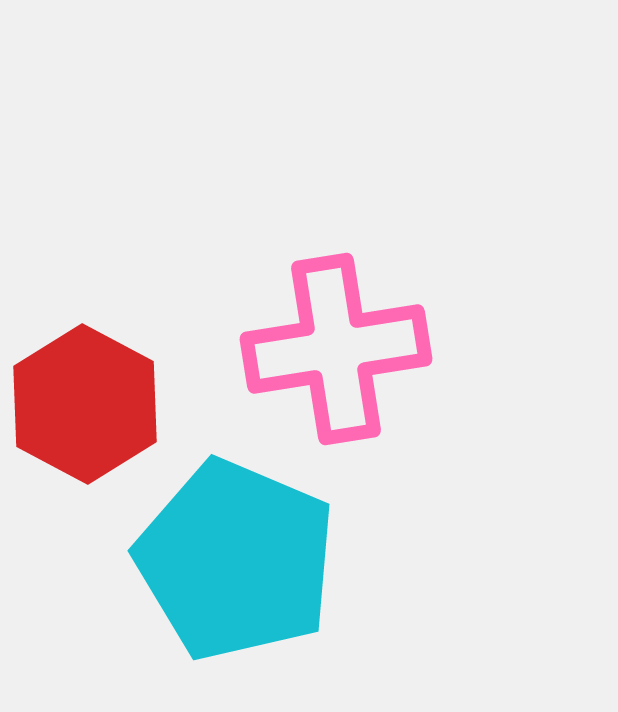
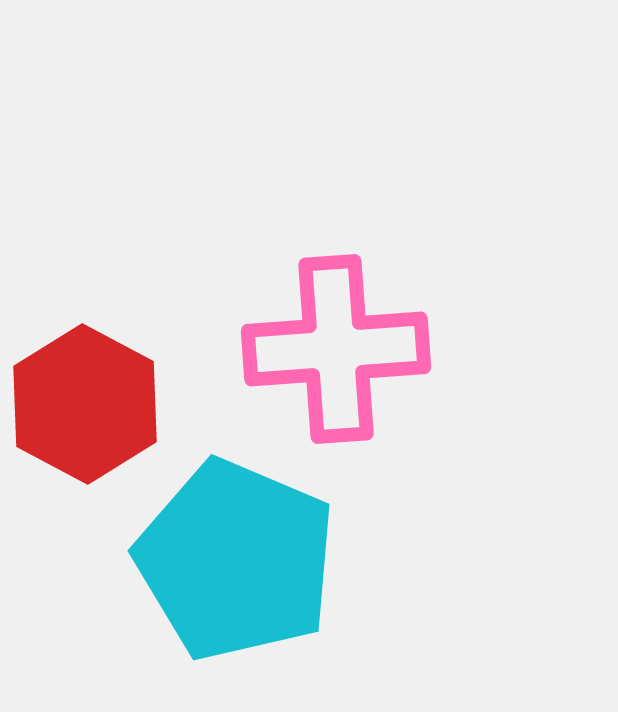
pink cross: rotated 5 degrees clockwise
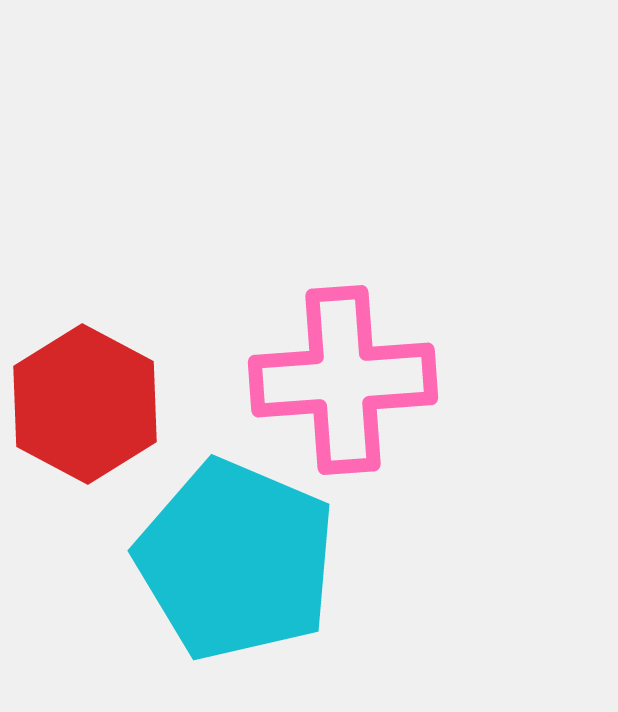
pink cross: moved 7 px right, 31 px down
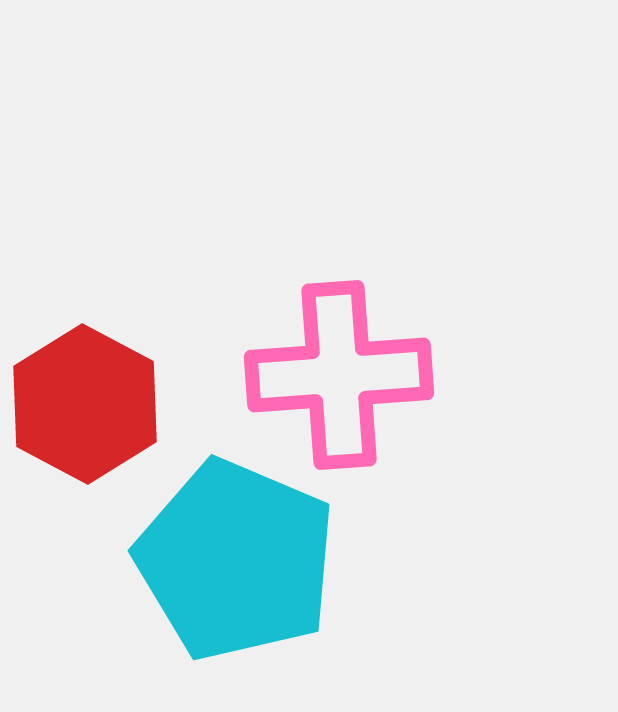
pink cross: moved 4 px left, 5 px up
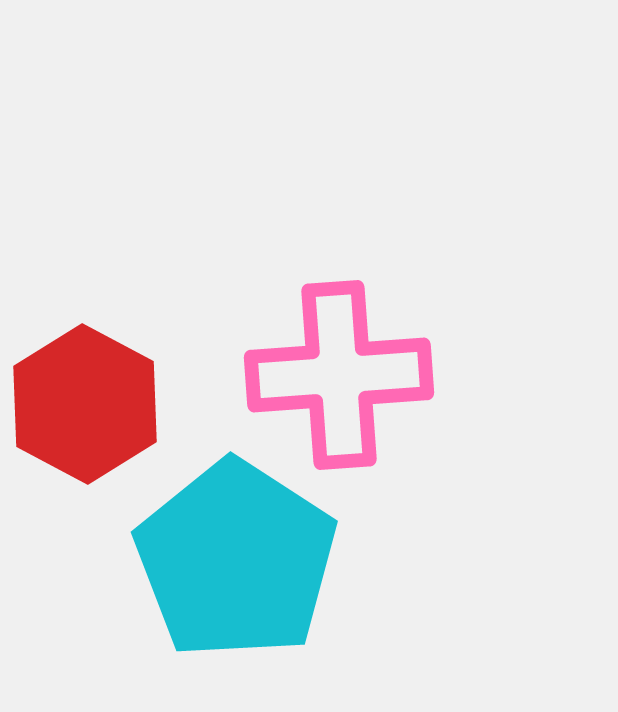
cyan pentagon: rotated 10 degrees clockwise
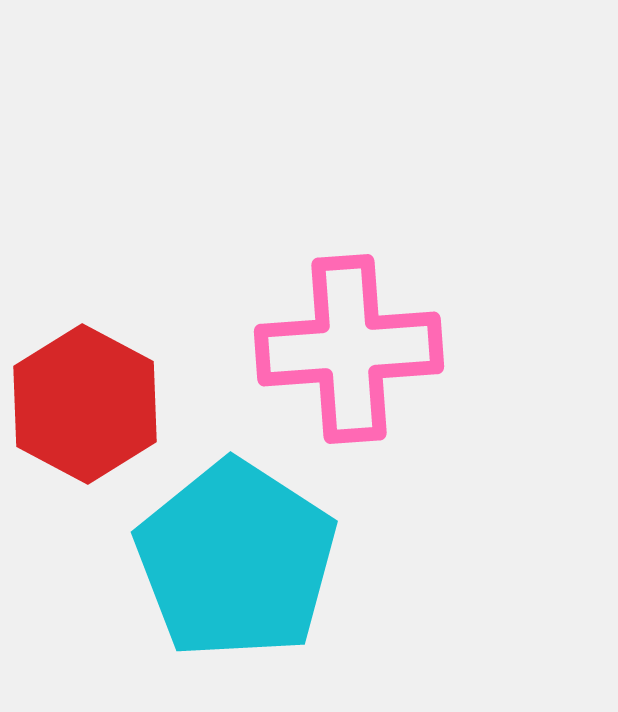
pink cross: moved 10 px right, 26 px up
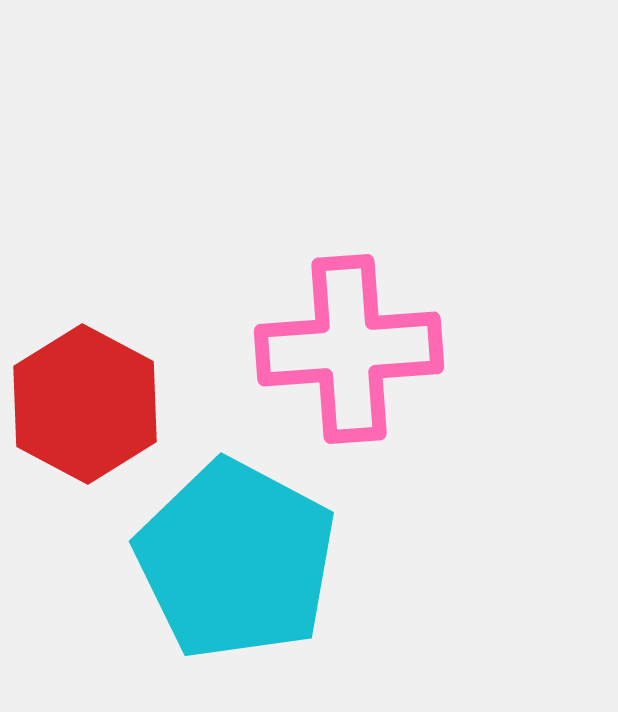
cyan pentagon: rotated 5 degrees counterclockwise
